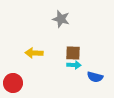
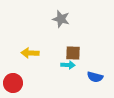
yellow arrow: moved 4 px left
cyan arrow: moved 6 px left
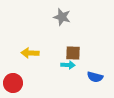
gray star: moved 1 px right, 2 px up
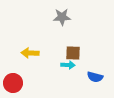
gray star: rotated 18 degrees counterclockwise
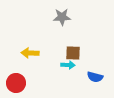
red circle: moved 3 px right
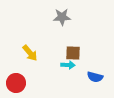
yellow arrow: rotated 132 degrees counterclockwise
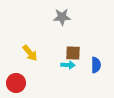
blue semicircle: moved 1 px right, 12 px up; rotated 105 degrees counterclockwise
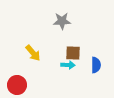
gray star: moved 4 px down
yellow arrow: moved 3 px right
red circle: moved 1 px right, 2 px down
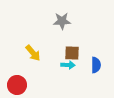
brown square: moved 1 px left
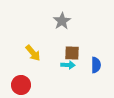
gray star: rotated 30 degrees counterclockwise
red circle: moved 4 px right
